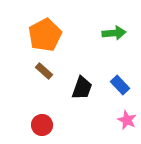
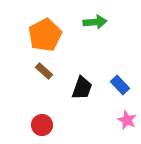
green arrow: moved 19 px left, 11 px up
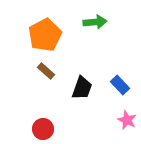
brown rectangle: moved 2 px right
red circle: moved 1 px right, 4 px down
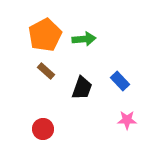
green arrow: moved 11 px left, 17 px down
blue rectangle: moved 4 px up
pink star: rotated 24 degrees counterclockwise
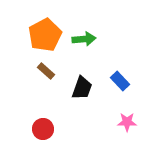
pink star: moved 2 px down
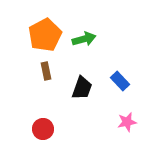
green arrow: rotated 10 degrees counterclockwise
brown rectangle: rotated 36 degrees clockwise
pink star: rotated 12 degrees counterclockwise
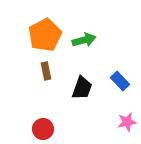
green arrow: moved 1 px down
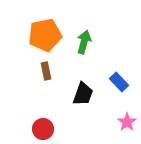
orange pentagon: rotated 16 degrees clockwise
green arrow: moved 2 px down; rotated 60 degrees counterclockwise
blue rectangle: moved 1 px left, 1 px down
black trapezoid: moved 1 px right, 6 px down
pink star: rotated 24 degrees counterclockwise
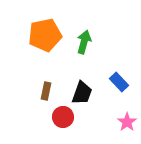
brown rectangle: moved 20 px down; rotated 24 degrees clockwise
black trapezoid: moved 1 px left, 1 px up
red circle: moved 20 px right, 12 px up
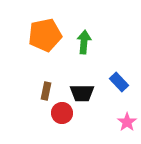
green arrow: rotated 10 degrees counterclockwise
black trapezoid: rotated 70 degrees clockwise
red circle: moved 1 px left, 4 px up
